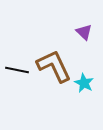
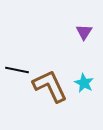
purple triangle: rotated 18 degrees clockwise
brown L-shape: moved 4 px left, 20 px down
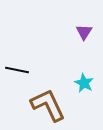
brown L-shape: moved 2 px left, 19 px down
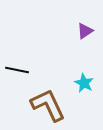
purple triangle: moved 1 px right, 1 px up; rotated 24 degrees clockwise
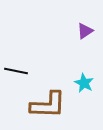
black line: moved 1 px left, 1 px down
brown L-shape: rotated 117 degrees clockwise
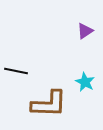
cyan star: moved 1 px right, 1 px up
brown L-shape: moved 1 px right, 1 px up
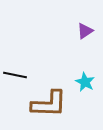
black line: moved 1 px left, 4 px down
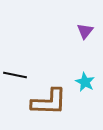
purple triangle: rotated 18 degrees counterclockwise
brown L-shape: moved 2 px up
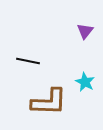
black line: moved 13 px right, 14 px up
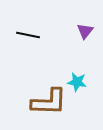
black line: moved 26 px up
cyan star: moved 8 px left; rotated 18 degrees counterclockwise
